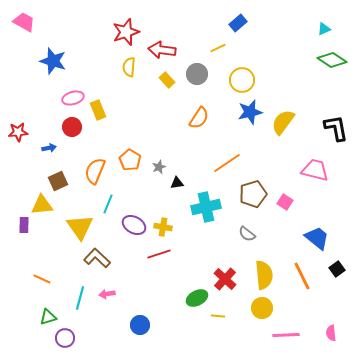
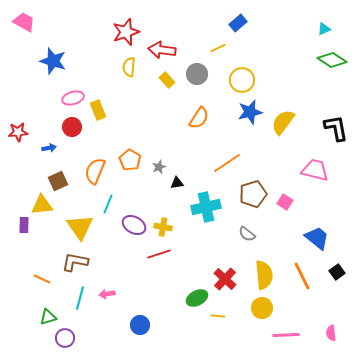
brown L-shape at (97, 258): moved 22 px left, 4 px down; rotated 32 degrees counterclockwise
black square at (337, 269): moved 3 px down
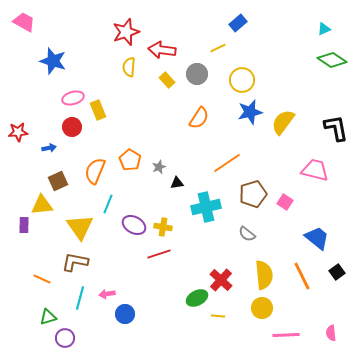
red cross at (225, 279): moved 4 px left, 1 px down
blue circle at (140, 325): moved 15 px left, 11 px up
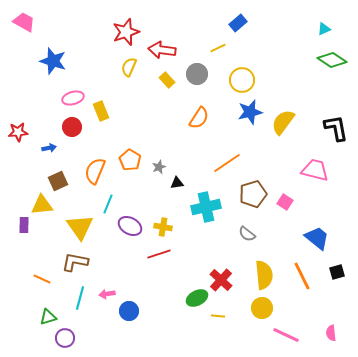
yellow semicircle at (129, 67): rotated 18 degrees clockwise
yellow rectangle at (98, 110): moved 3 px right, 1 px down
purple ellipse at (134, 225): moved 4 px left, 1 px down
black square at (337, 272): rotated 21 degrees clockwise
blue circle at (125, 314): moved 4 px right, 3 px up
pink line at (286, 335): rotated 28 degrees clockwise
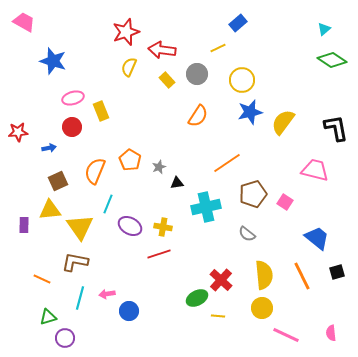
cyan triangle at (324, 29): rotated 16 degrees counterclockwise
orange semicircle at (199, 118): moved 1 px left, 2 px up
yellow triangle at (42, 205): moved 8 px right, 5 px down
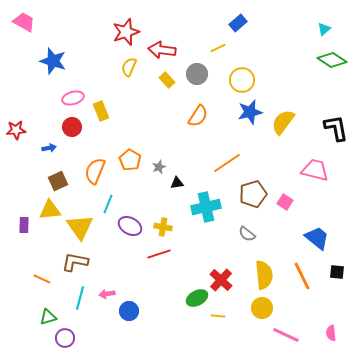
red star at (18, 132): moved 2 px left, 2 px up
black square at (337, 272): rotated 21 degrees clockwise
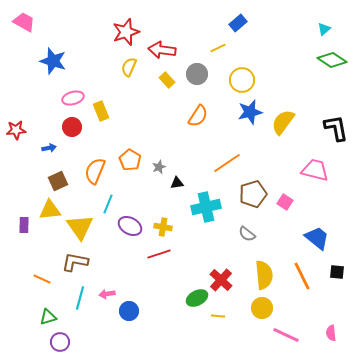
purple circle at (65, 338): moved 5 px left, 4 px down
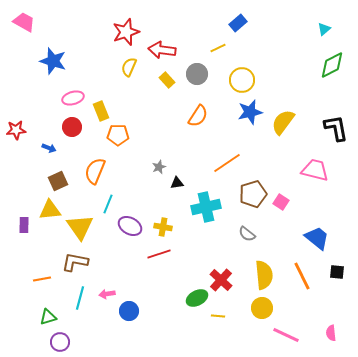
green diamond at (332, 60): moved 5 px down; rotated 60 degrees counterclockwise
blue arrow at (49, 148): rotated 32 degrees clockwise
orange pentagon at (130, 160): moved 12 px left, 25 px up; rotated 30 degrees counterclockwise
pink square at (285, 202): moved 4 px left
orange line at (42, 279): rotated 36 degrees counterclockwise
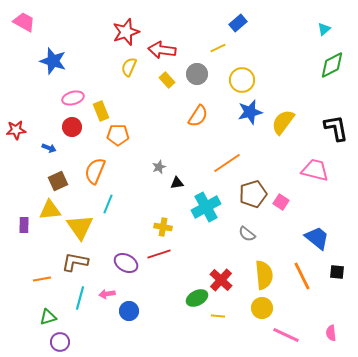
cyan cross at (206, 207): rotated 16 degrees counterclockwise
purple ellipse at (130, 226): moved 4 px left, 37 px down
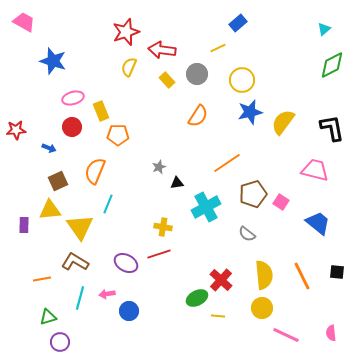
black L-shape at (336, 128): moved 4 px left
blue trapezoid at (317, 238): moved 1 px right, 15 px up
brown L-shape at (75, 262): rotated 20 degrees clockwise
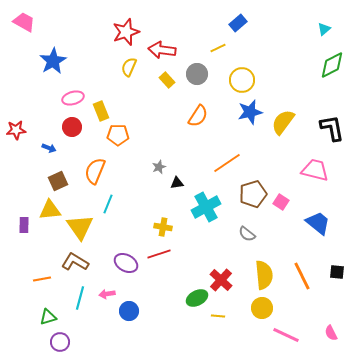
blue star at (53, 61): rotated 24 degrees clockwise
pink semicircle at (331, 333): rotated 21 degrees counterclockwise
